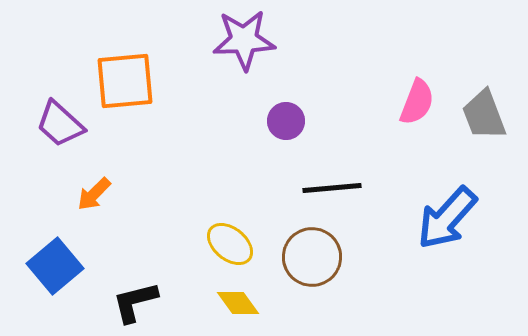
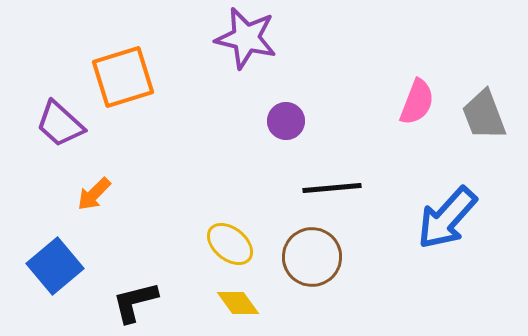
purple star: moved 2 px right, 2 px up; rotated 16 degrees clockwise
orange square: moved 2 px left, 4 px up; rotated 12 degrees counterclockwise
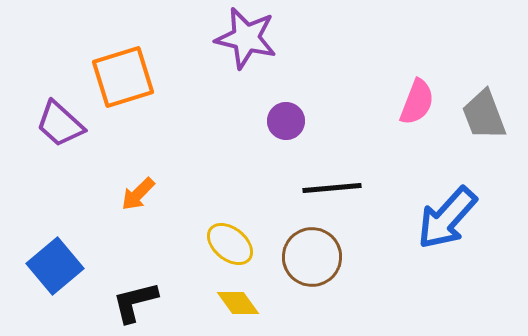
orange arrow: moved 44 px right
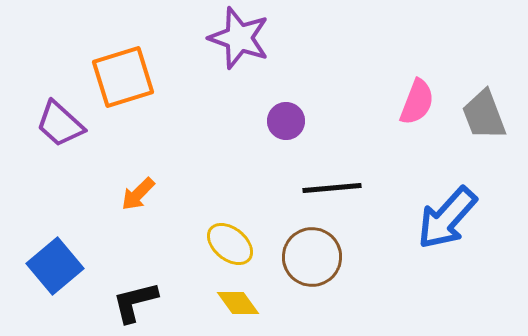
purple star: moved 7 px left; rotated 6 degrees clockwise
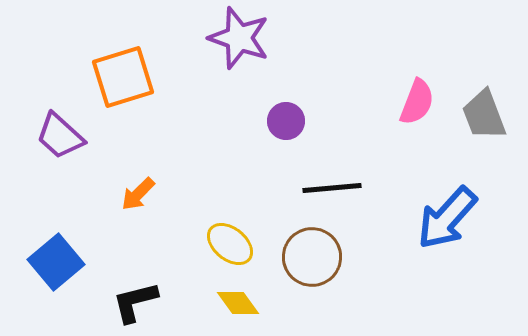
purple trapezoid: moved 12 px down
blue square: moved 1 px right, 4 px up
